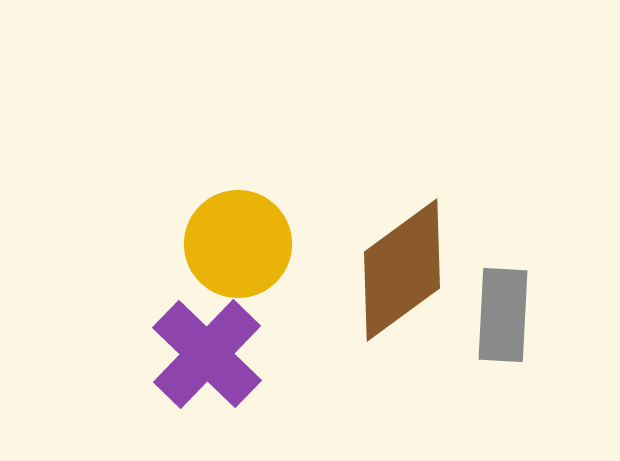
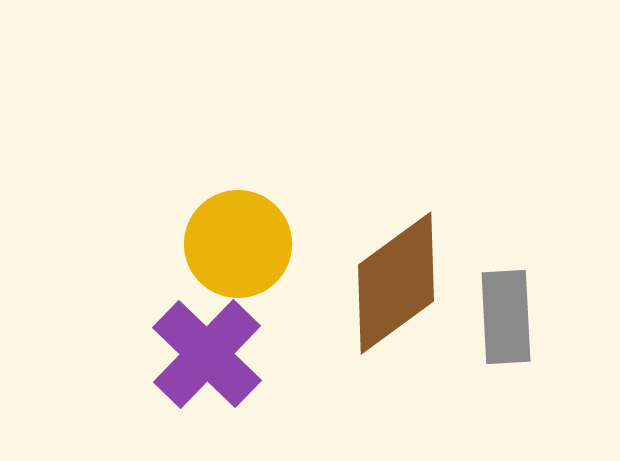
brown diamond: moved 6 px left, 13 px down
gray rectangle: moved 3 px right, 2 px down; rotated 6 degrees counterclockwise
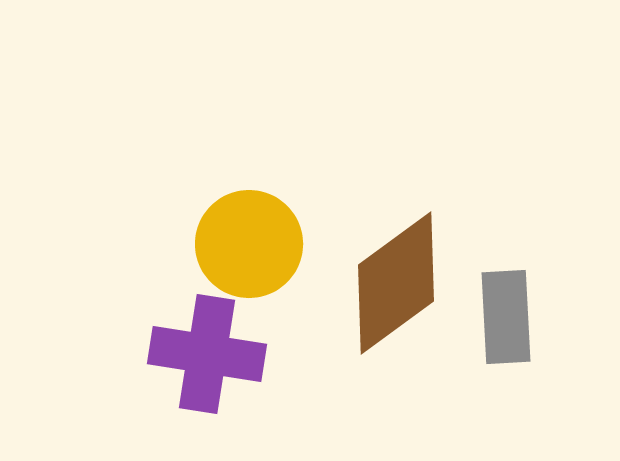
yellow circle: moved 11 px right
purple cross: rotated 35 degrees counterclockwise
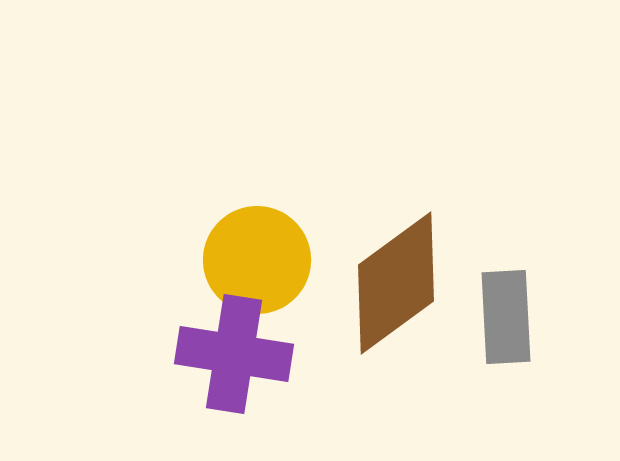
yellow circle: moved 8 px right, 16 px down
purple cross: moved 27 px right
